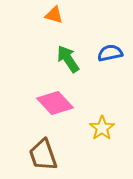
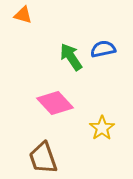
orange triangle: moved 31 px left
blue semicircle: moved 7 px left, 4 px up
green arrow: moved 3 px right, 2 px up
brown trapezoid: moved 3 px down
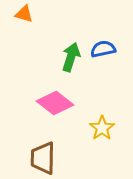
orange triangle: moved 1 px right, 1 px up
green arrow: rotated 52 degrees clockwise
pink diamond: rotated 9 degrees counterclockwise
brown trapezoid: rotated 20 degrees clockwise
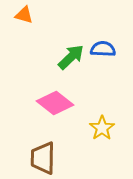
orange triangle: moved 1 px down
blue semicircle: rotated 15 degrees clockwise
green arrow: rotated 28 degrees clockwise
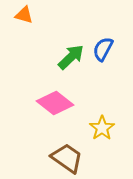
blue semicircle: rotated 65 degrees counterclockwise
brown trapezoid: moved 24 px right; rotated 124 degrees clockwise
